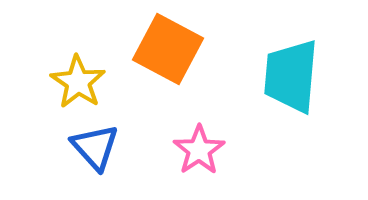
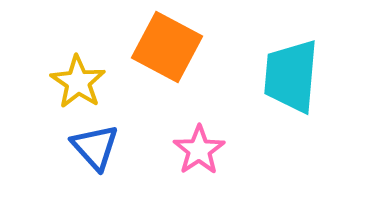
orange square: moved 1 px left, 2 px up
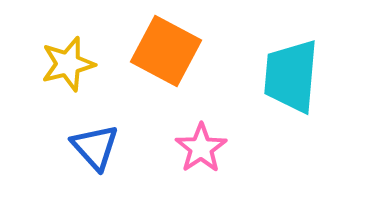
orange square: moved 1 px left, 4 px down
yellow star: moved 10 px left, 18 px up; rotated 24 degrees clockwise
pink star: moved 2 px right, 2 px up
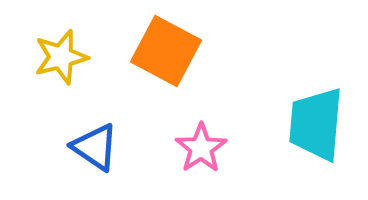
yellow star: moved 7 px left, 7 px up
cyan trapezoid: moved 25 px right, 48 px down
blue triangle: rotated 14 degrees counterclockwise
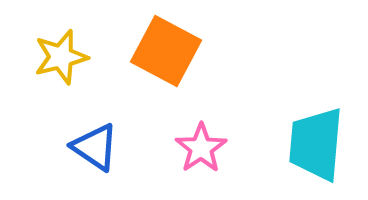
cyan trapezoid: moved 20 px down
